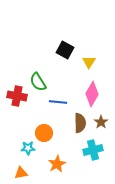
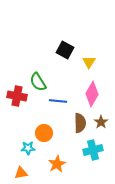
blue line: moved 1 px up
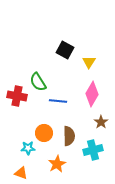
brown semicircle: moved 11 px left, 13 px down
orange triangle: rotated 32 degrees clockwise
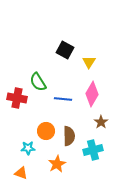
red cross: moved 2 px down
blue line: moved 5 px right, 2 px up
orange circle: moved 2 px right, 2 px up
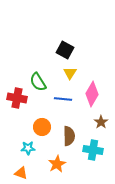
yellow triangle: moved 19 px left, 11 px down
orange circle: moved 4 px left, 4 px up
cyan cross: rotated 24 degrees clockwise
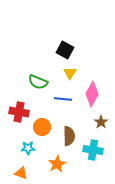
green semicircle: rotated 36 degrees counterclockwise
red cross: moved 2 px right, 14 px down
